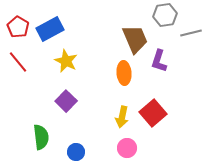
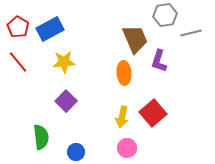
yellow star: moved 2 px left, 1 px down; rotated 30 degrees counterclockwise
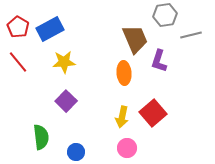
gray line: moved 2 px down
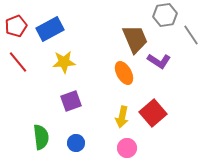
red pentagon: moved 2 px left, 1 px up; rotated 20 degrees clockwise
gray line: rotated 70 degrees clockwise
purple L-shape: rotated 75 degrees counterclockwise
orange ellipse: rotated 25 degrees counterclockwise
purple square: moved 5 px right; rotated 25 degrees clockwise
blue circle: moved 9 px up
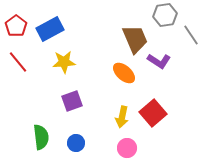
red pentagon: rotated 15 degrees counterclockwise
orange ellipse: rotated 20 degrees counterclockwise
purple square: moved 1 px right
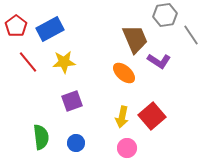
red line: moved 10 px right
red square: moved 1 px left, 3 px down
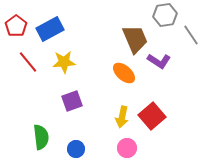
blue circle: moved 6 px down
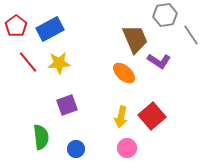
yellow star: moved 5 px left, 1 px down
purple square: moved 5 px left, 4 px down
yellow arrow: moved 1 px left
